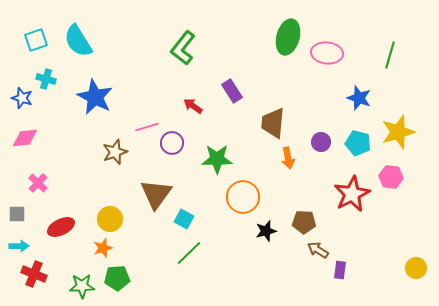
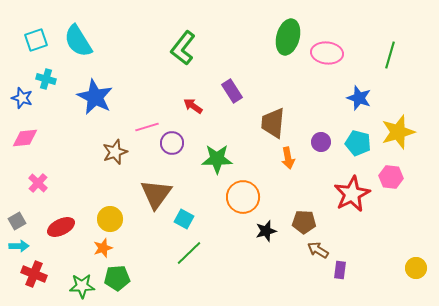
gray square at (17, 214): moved 7 px down; rotated 30 degrees counterclockwise
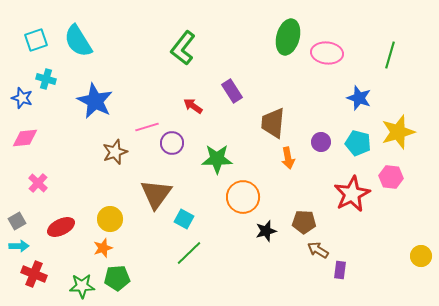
blue star at (95, 97): moved 4 px down
yellow circle at (416, 268): moved 5 px right, 12 px up
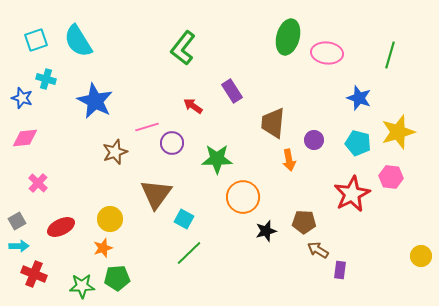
purple circle at (321, 142): moved 7 px left, 2 px up
orange arrow at (288, 158): moved 1 px right, 2 px down
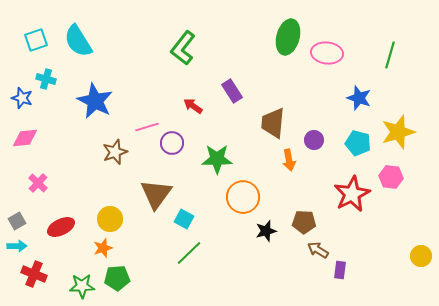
cyan arrow at (19, 246): moved 2 px left
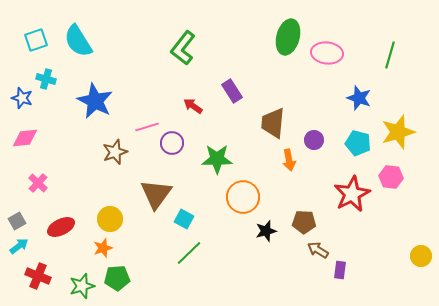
cyan arrow at (17, 246): moved 2 px right; rotated 36 degrees counterclockwise
red cross at (34, 274): moved 4 px right, 2 px down
green star at (82, 286): rotated 15 degrees counterclockwise
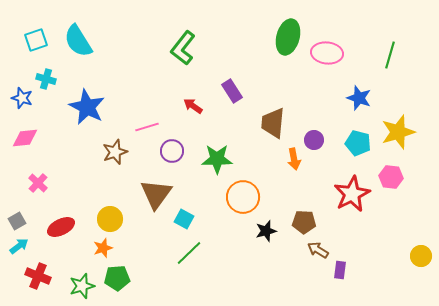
blue star at (95, 101): moved 8 px left, 6 px down
purple circle at (172, 143): moved 8 px down
orange arrow at (289, 160): moved 5 px right, 1 px up
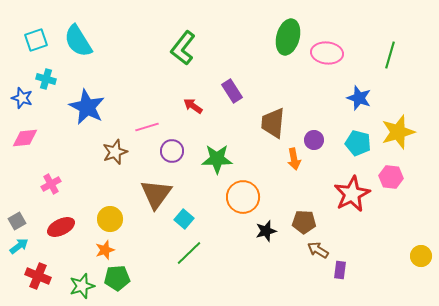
pink cross at (38, 183): moved 13 px right, 1 px down; rotated 18 degrees clockwise
cyan square at (184, 219): rotated 12 degrees clockwise
orange star at (103, 248): moved 2 px right, 2 px down
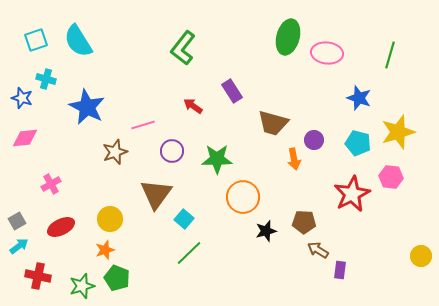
brown trapezoid at (273, 123): rotated 80 degrees counterclockwise
pink line at (147, 127): moved 4 px left, 2 px up
red cross at (38, 276): rotated 10 degrees counterclockwise
green pentagon at (117, 278): rotated 25 degrees clockwise
